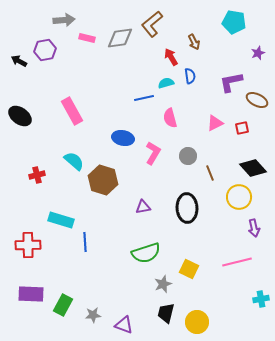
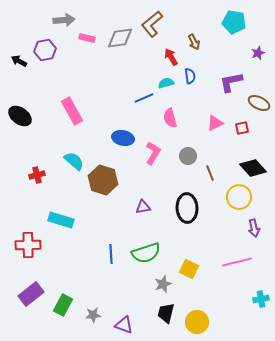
blue line at (144, 98): rotated 12 degrees counterclockwise
brown ellipse at (257, 100): moved 2 px right, 3 px down
blue line at (85, 242): moved 26 px right, 12 px down
purple rectangle at (31, 294): rotated 40 degrees counterclockwise
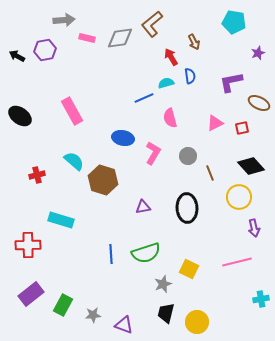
black arrow at (19, 61): moved 2 px left, 5 px up
black diamond at (253, 168): moved 2 px left, 2 px up
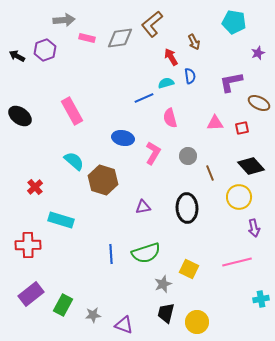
purple hexagon at (45, 50): rotated 10 degrees counterclockwise
pink triangle at (215, 123): rotated 24 degrees clockwise
red cross at (37, 175): moved 2 px left, 12 px down; rotated 28 degrees counterclockwise
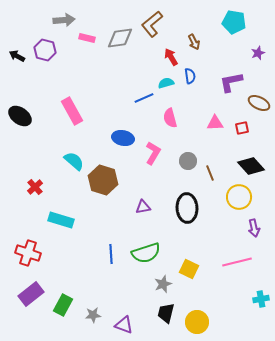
purple hexagon at (45, 50): rotated 25 degrees counterclockwise
gray circle at (188, 156): moved 5 px down
red cross at (28, 245): moved 8 px down; rotated 20 degrees clockwise
